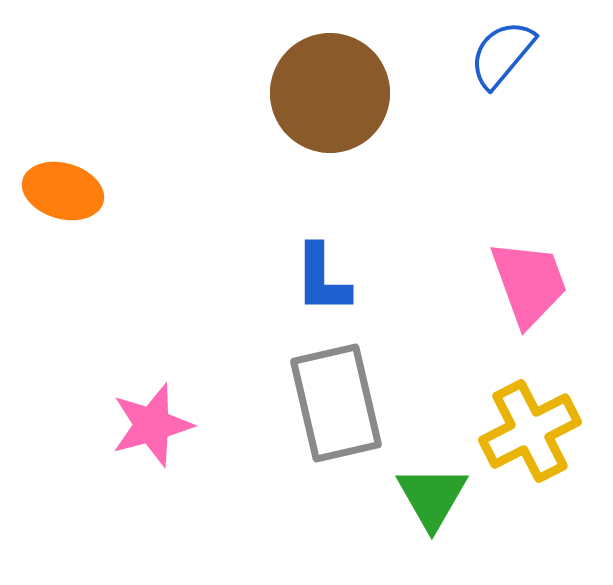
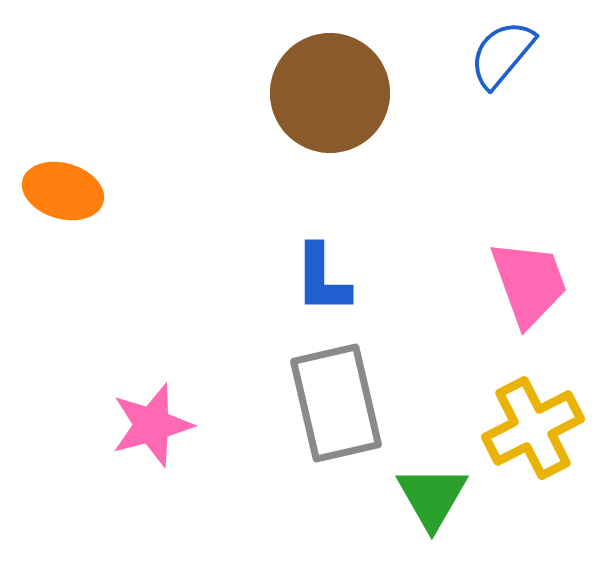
yellow cross: moved 3 px right, 3 px up
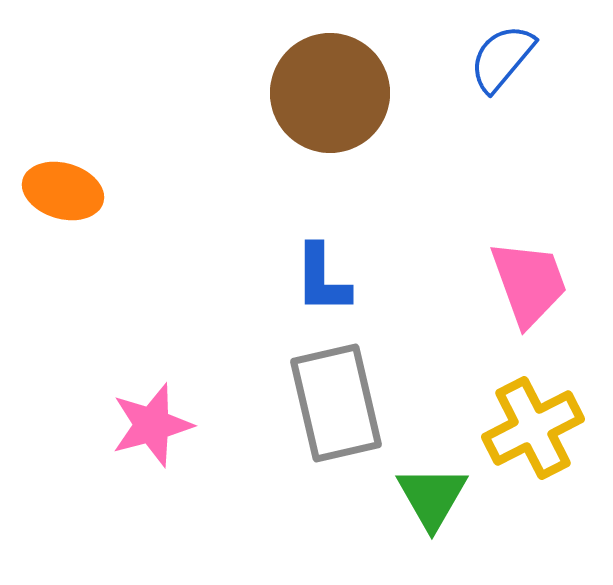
blue semicircle: moved 4 px down
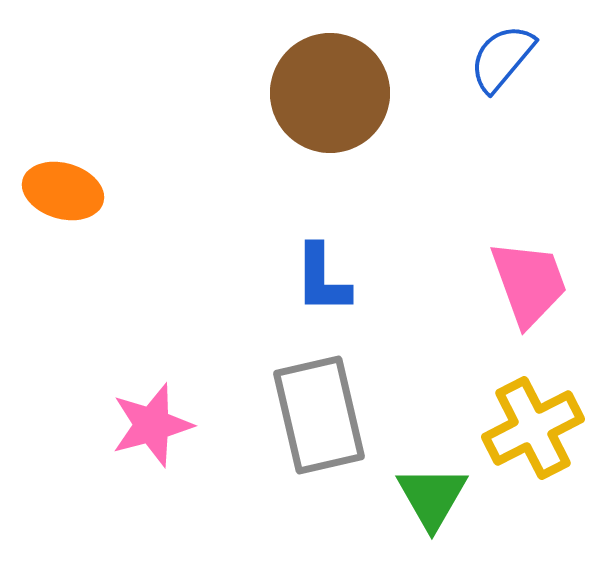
gray rectangle: moved 17 px left, 12 px down
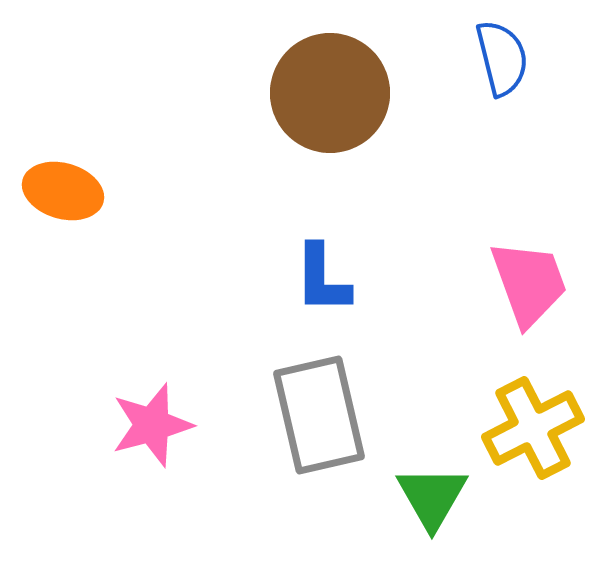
blue semicircle: rotated 126 degrees clockwise
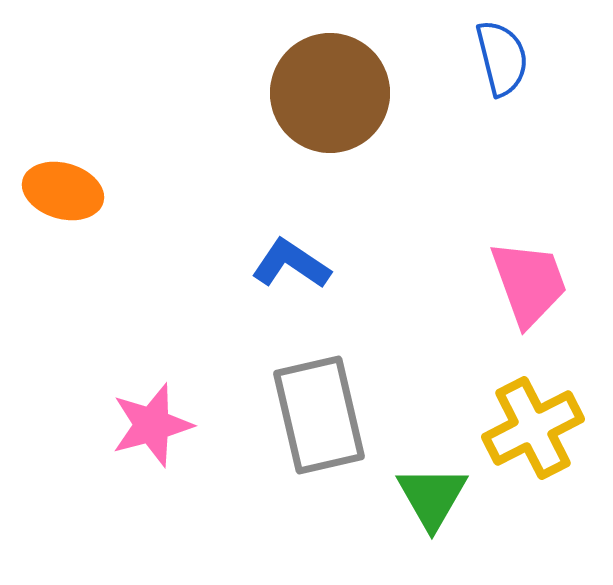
blue L-shape: moved 31 px left, 15 px up; rotated 124 degrees clockwise
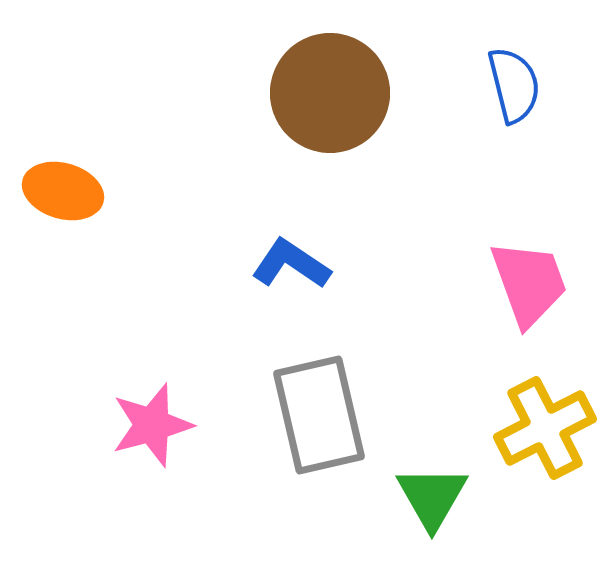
blue semicircle: moved 12 px right, 27 px down
yellow cross: moved 12 px right
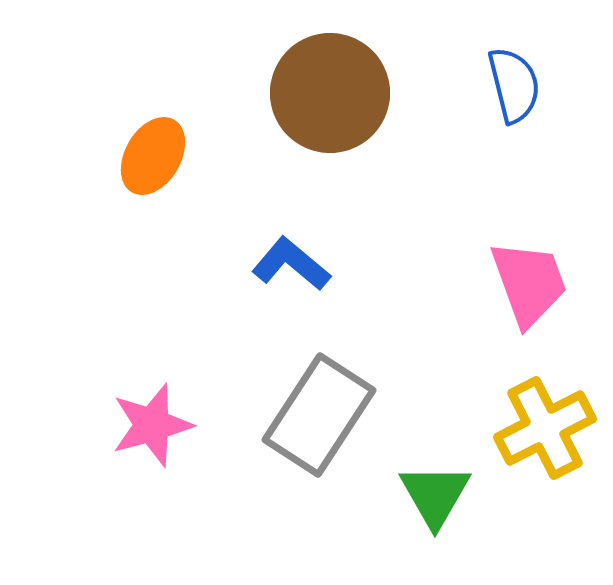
orange ellipse: moved 90 px right, 35 px up; rotated 76 degrees counterclockwise
blue L-shape: rotated 6 degrees clockwise
gray rectangle: rotated 46 degrees clockwise
green triangle: moved 3 px right, 2 px up
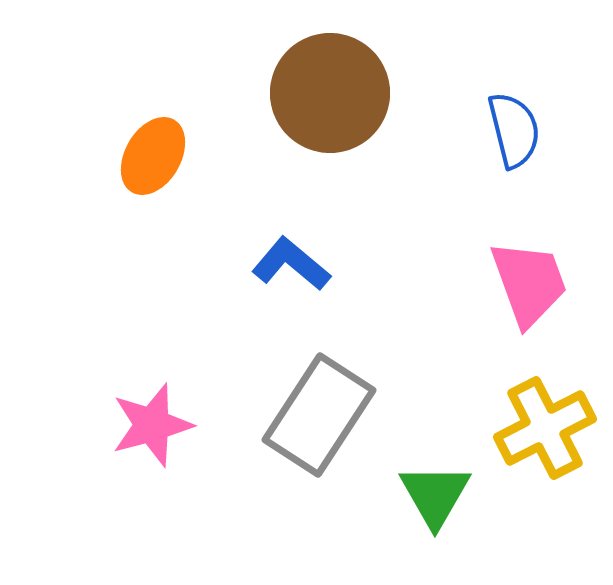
blue semicircle: moved 45 px down
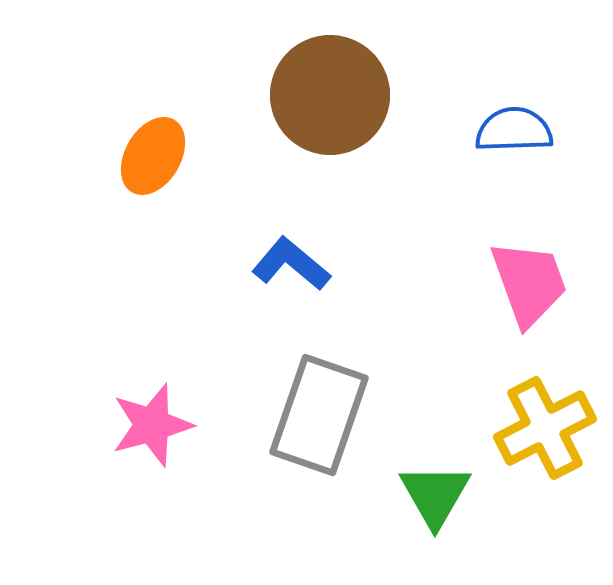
brown circle: moved 2 px down
blue semicircle: rotated 78 degrees counterclockwise
gray rectangle: rotated 14 degrees counterclockwise
